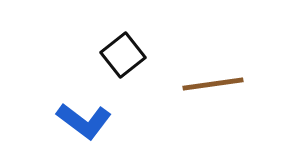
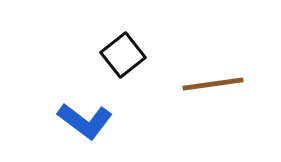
blue L-shape: moved 1 px right
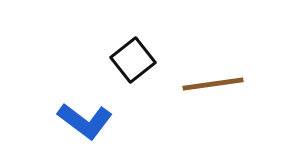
black square: moved 10 px right, 5 px down
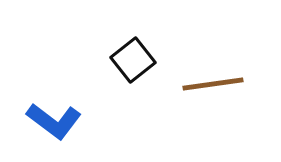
blue L-shape: moved 31 px left
